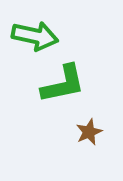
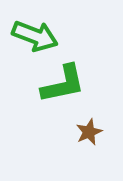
green arrow: rotated 9 degrees clockwise
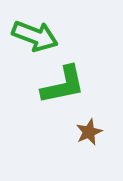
green L-shape: moved 1 px down
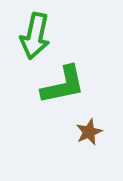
green arrow: rotated 81 degrees clockwise
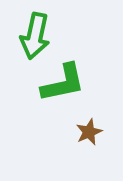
green L-shape: moved 2 px up
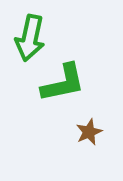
green arrow: moved 5 px left, 2 px down
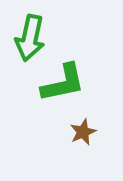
brown star: moved 6 px left
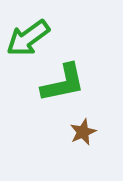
green arrow: moved 2 px left; rotated 42 degrees clockwise
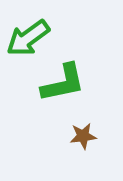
brown star: moved 4 px down; rotated 16 degrees clockwise
